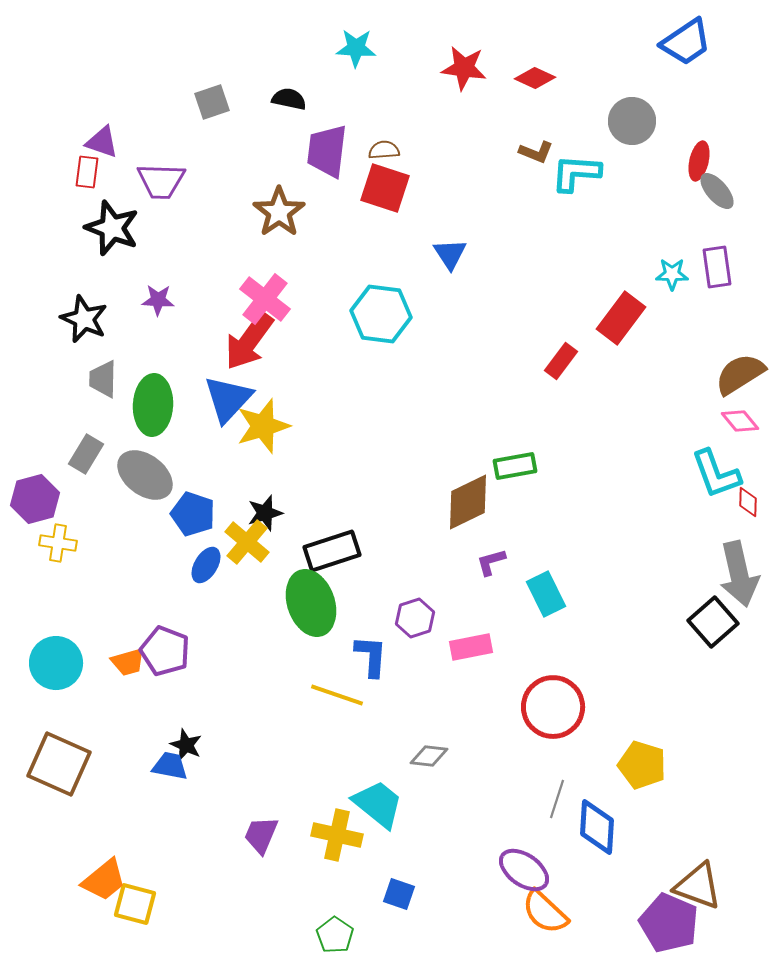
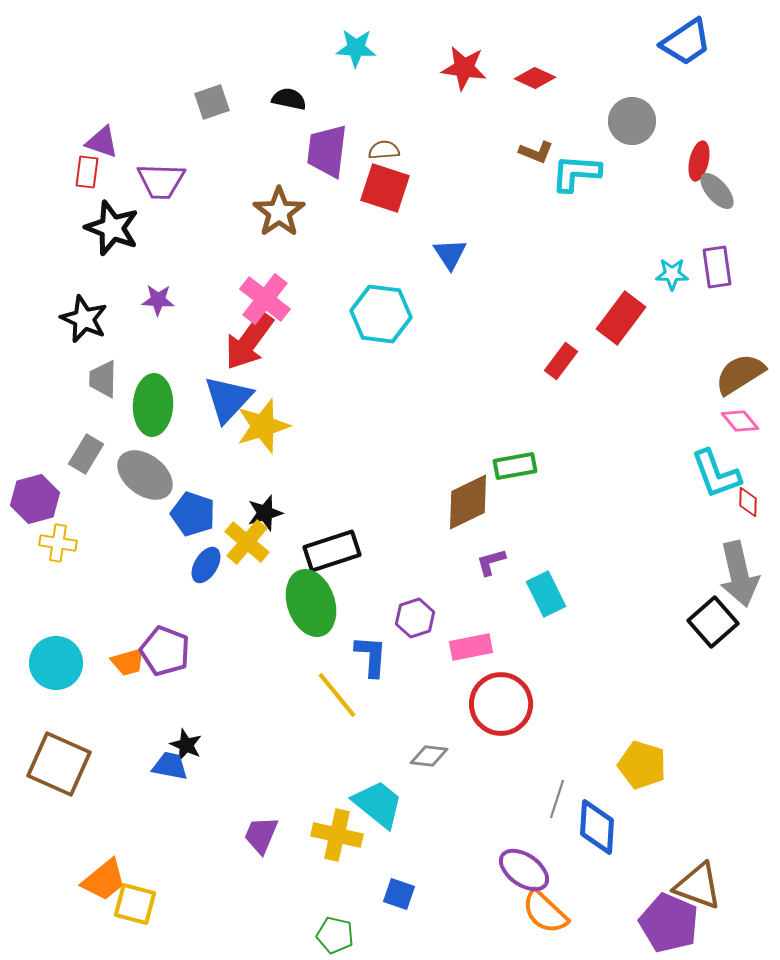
yellow line at (337, 695): rotated 32 degrees clockwise
red circle at (553, 707): moved 52 px left, 3 px up
green pentagon at (335, 935): rotated 21 degrees counterclockwise
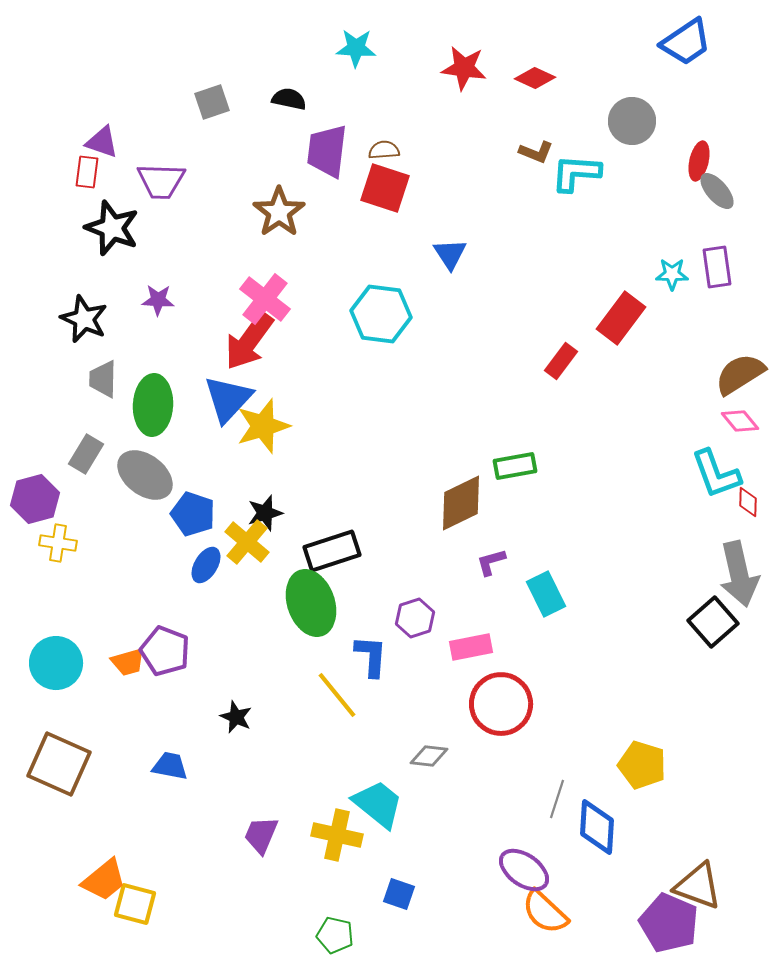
brown diamond at (468, 502): moved 7 px left, 1 px down
black star at (186, 745): moved 50 px right, 28 px up
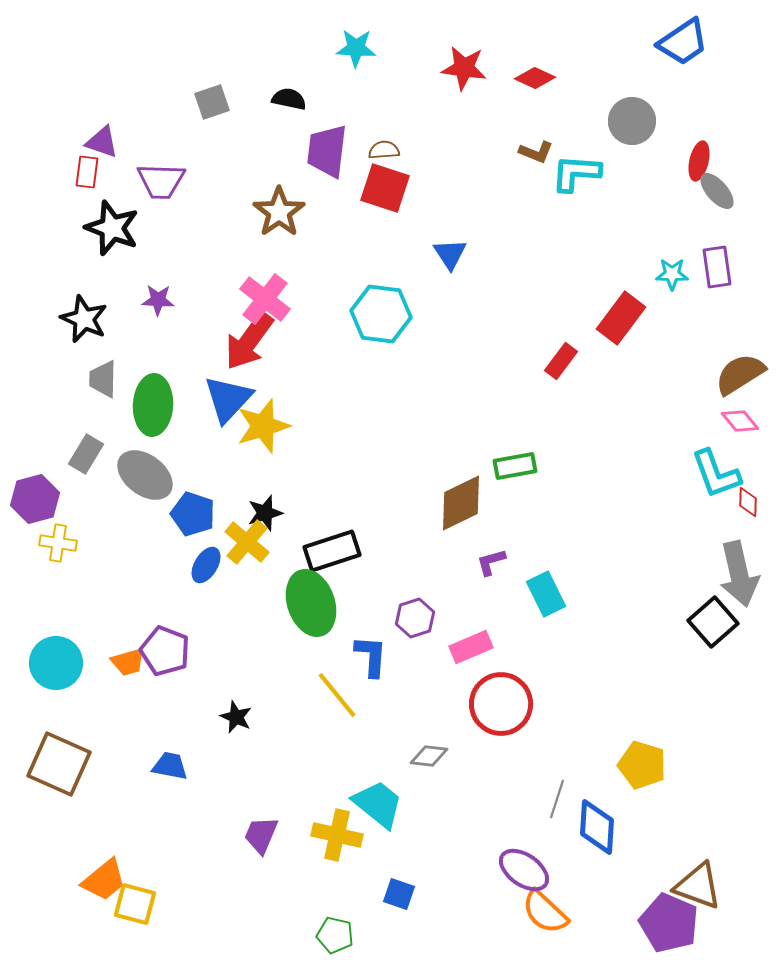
blue trapezoid at (686, 42): moved 3 px left
pink rectangle at (471, 647): rotated 12 degrees counterclockwise
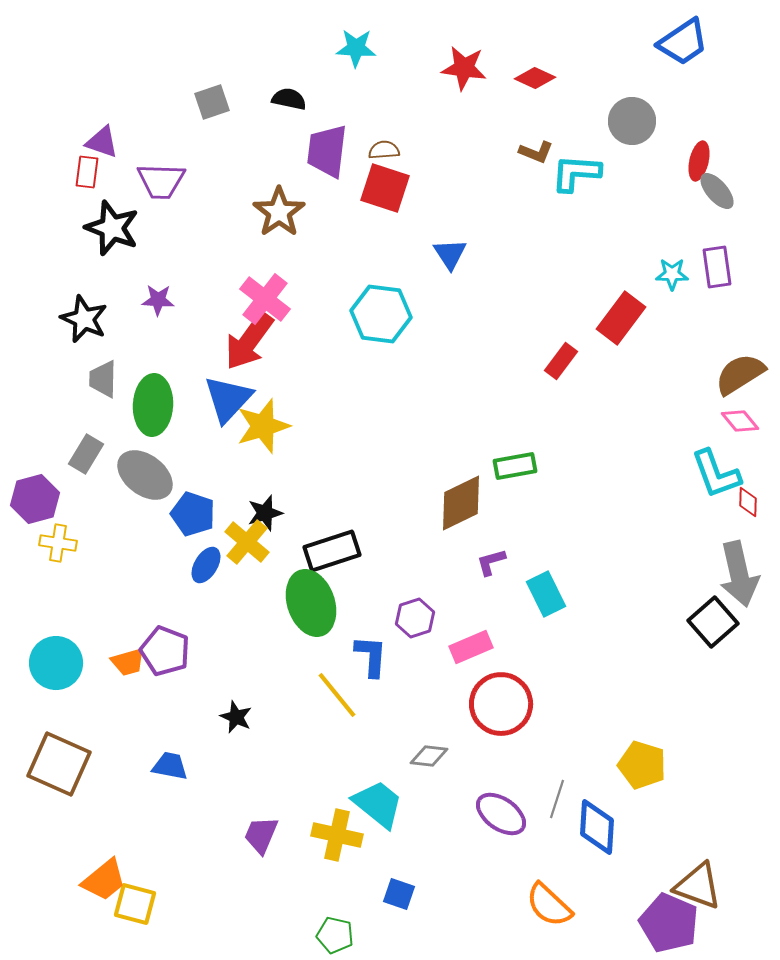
purple ellipse at (524, 870): moved 23 px left, 56 px up
orange semicircle at (545, 912): moved 4 px right, 7 px up
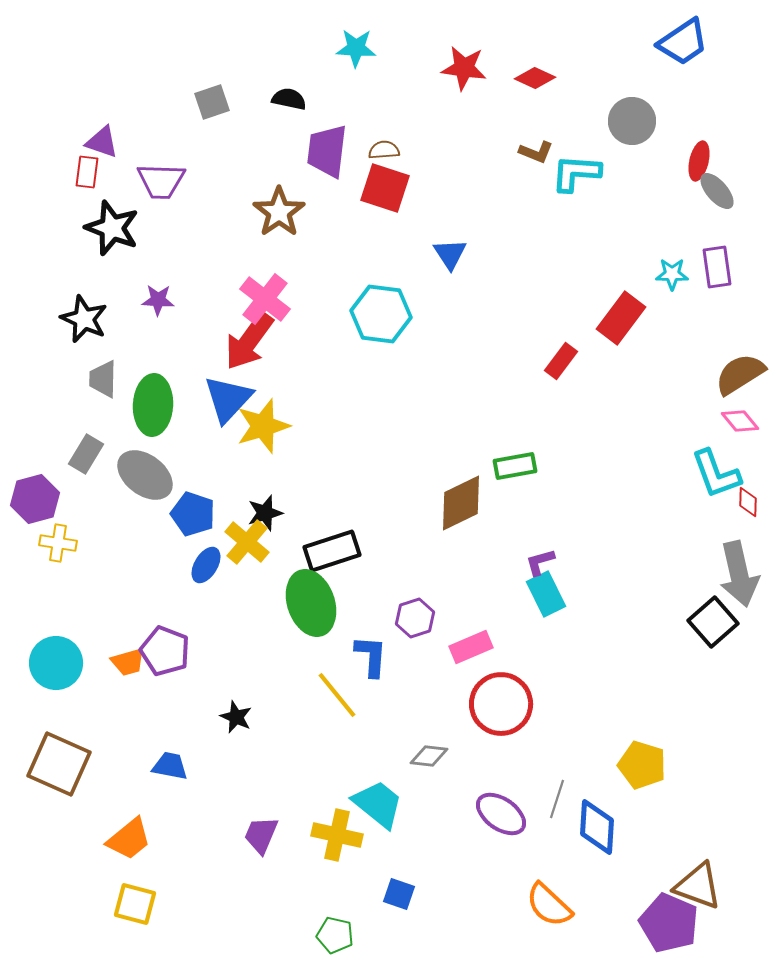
purple L-shape at (491, 562): moved 49 px right
orange trapezoid at (104, 880): moved 25 px right, 41 px up
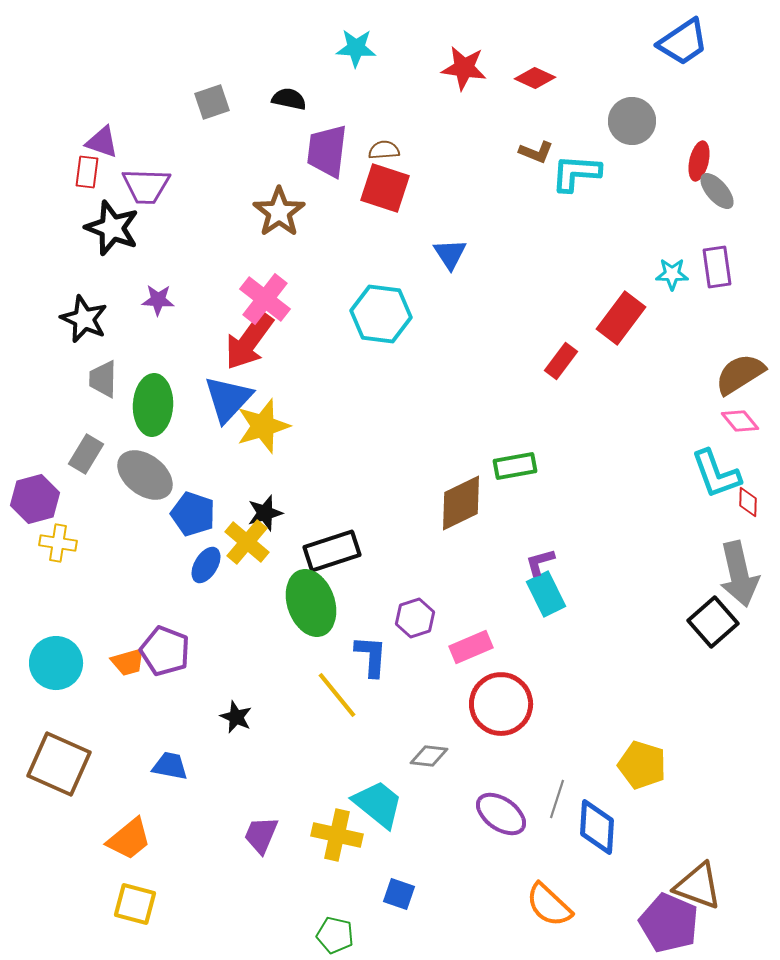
purple trapezoid at (161, 181): moved 15 px left, 5 px down
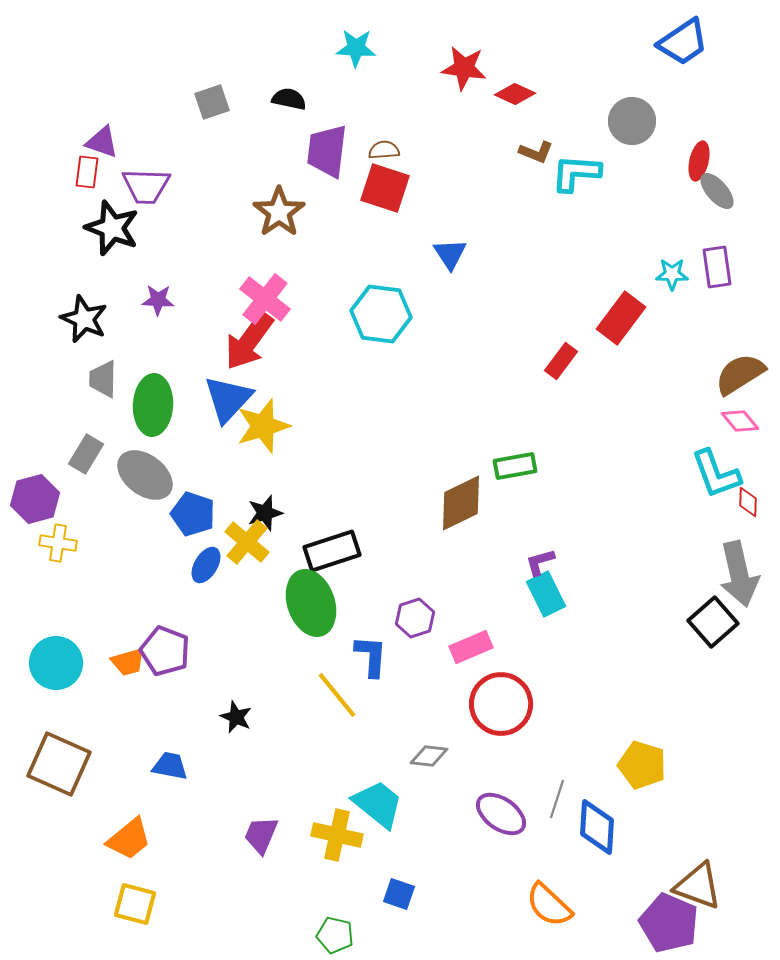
red diamond at (535, 78): moved 20 px left, 16 px down
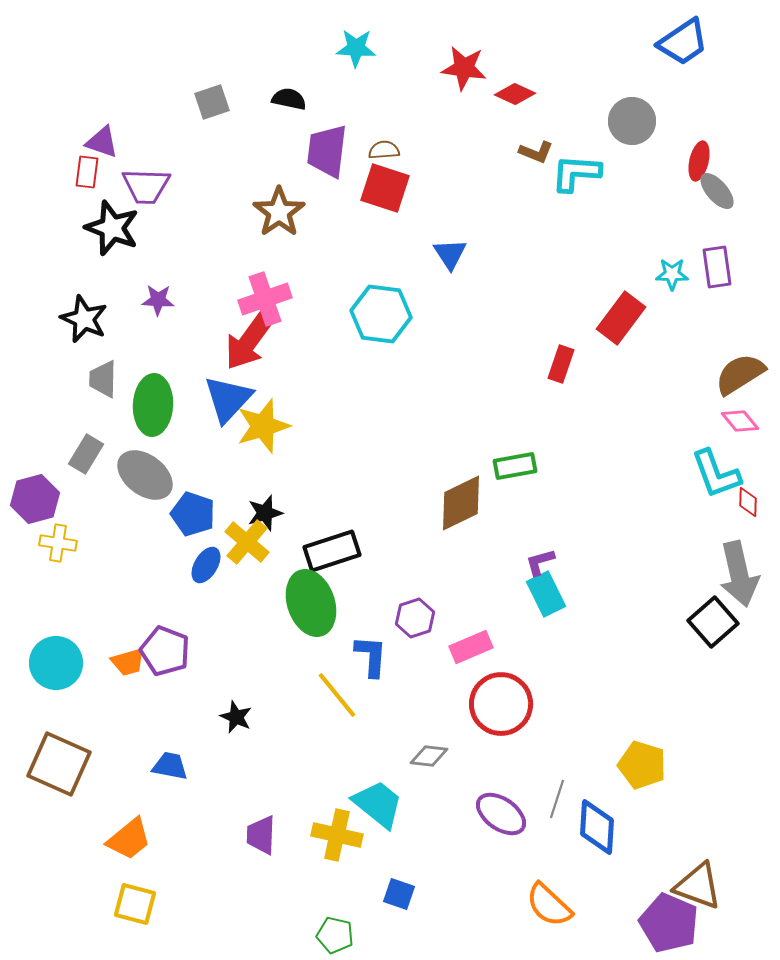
pink cross at (265, 299): rotated 33 degrees clockwise
red rectangle at (561, 361): moved 3 px down; rotated 18 degrees counterclockwise
purple trapezoid at (261, 835): rotated 21 degrees counterclockwise
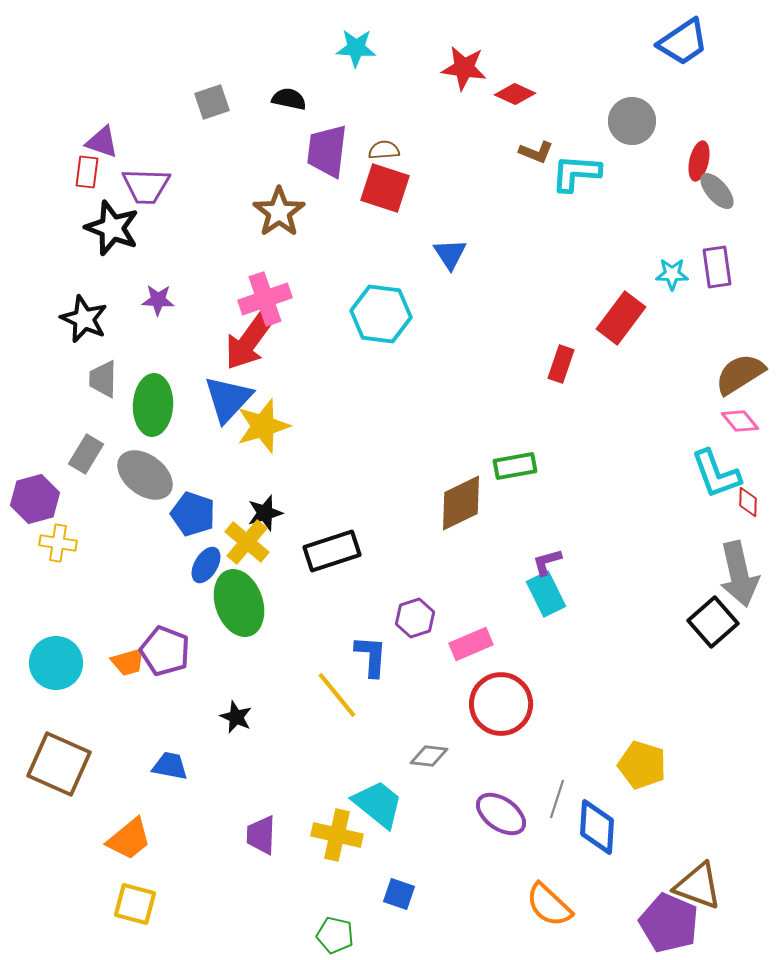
purple L-shape at (540, 562): moved 7 px right
green ellipse at (311, 603): moved 72 px left
pink rectangle at (471, 647): moved 3 px up
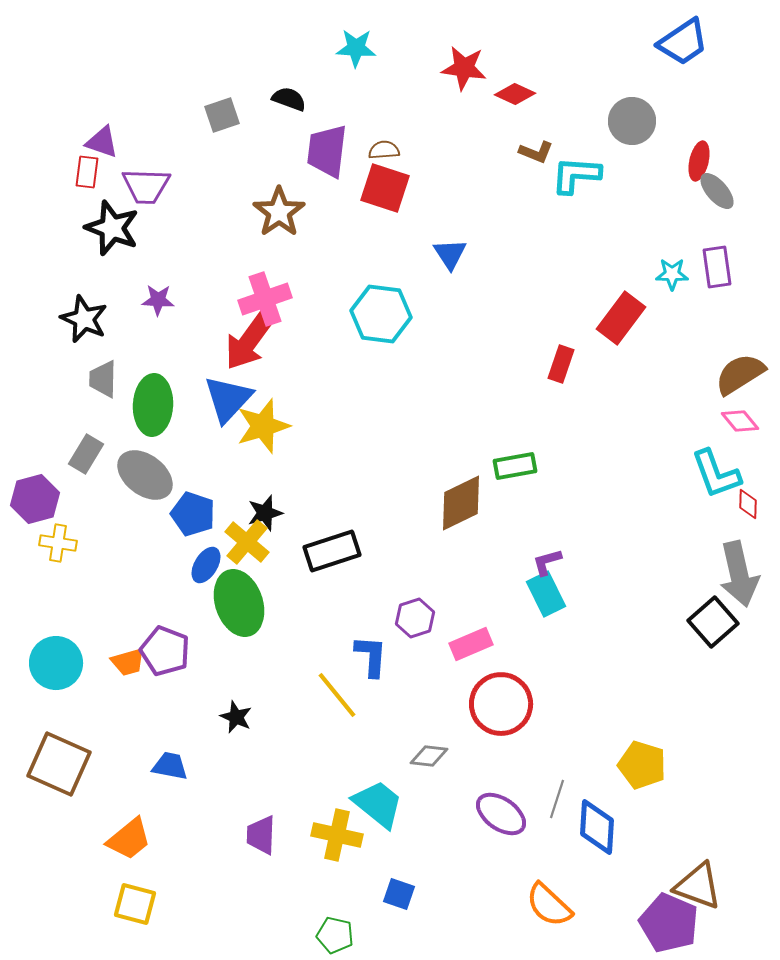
black semicircle at (289, 99): rotated 8 degrees clockwise
gray square at (212, 102): moved 10 px right, 13 px down
cyan L-shape at (576, 173): moved 2 px down
red diamond at (748, 502): moved 2 px down
